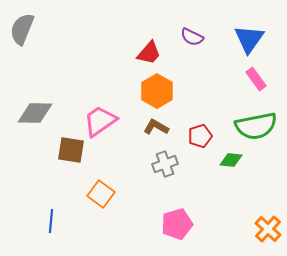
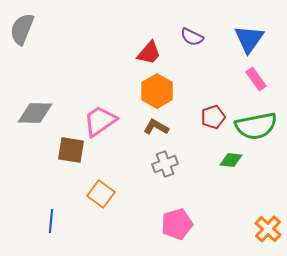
red pentagon: moved 13 px right, 19 px up
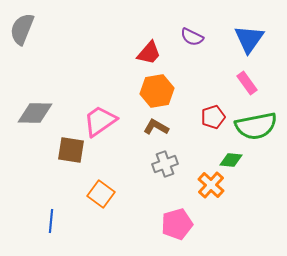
pink rectangle: moved 9 px left, 4 px down
orange hexagon: rotated 20 degrees clockwise
orange cross: moved 57 px left, 44 px up
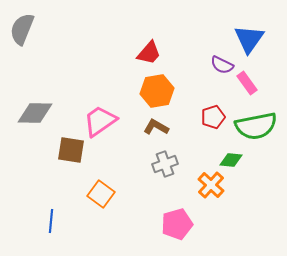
purple semicircle: moved 30 px right, 28 px down
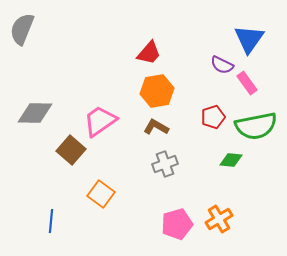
brown square: rotated 32 degrees clockwise
orange cross: moved 8 px right, 34 px down; rotated 16 degrees clockwise
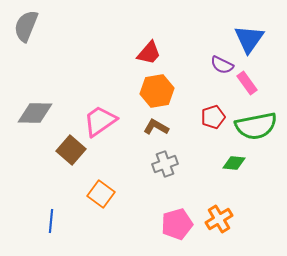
gray semicircle: moved 4 px right, 3 px up
green diamond: moved 3 px right, 3 px down
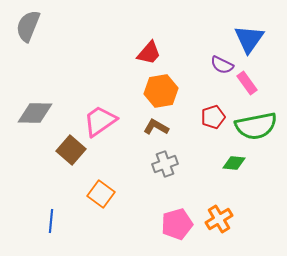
gray semicircle: moved 2 px right
orange hexagon: moved 4 px right
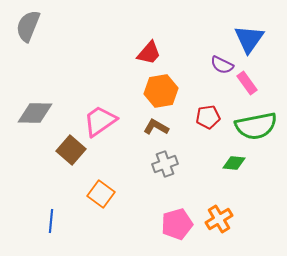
red pentagon: moved 5 px left; rotated 10 degrees clockwise
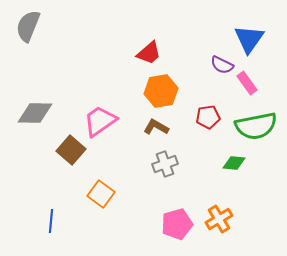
red trapezoid: rotated 8 degrees clockwise
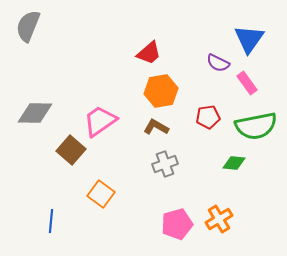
purple semicircle: moved 4 px left, 2 px up
